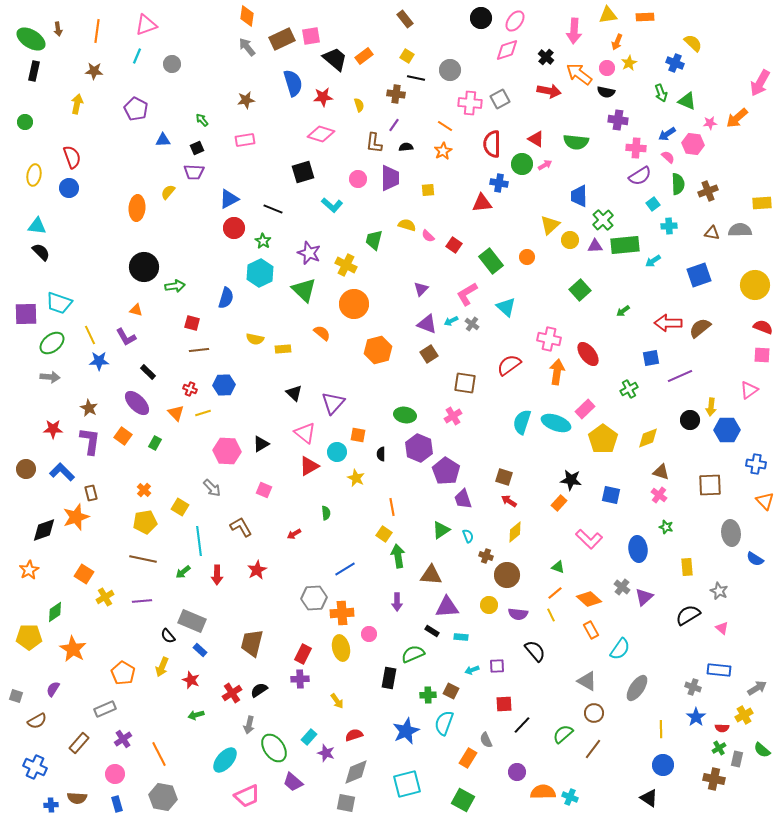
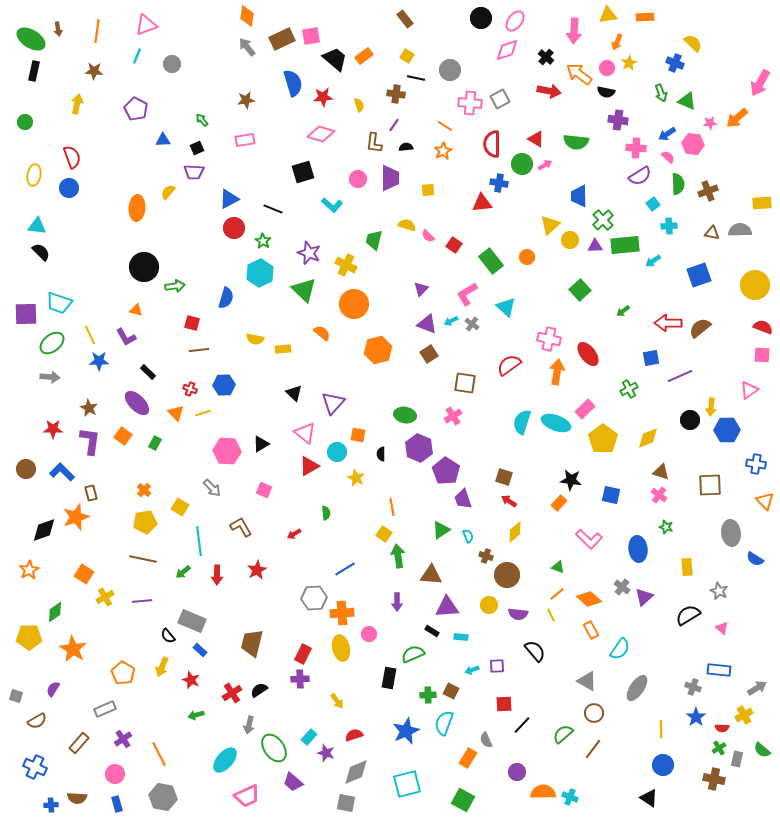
orange line at (555, 593): moved 2 px right, 1 px down
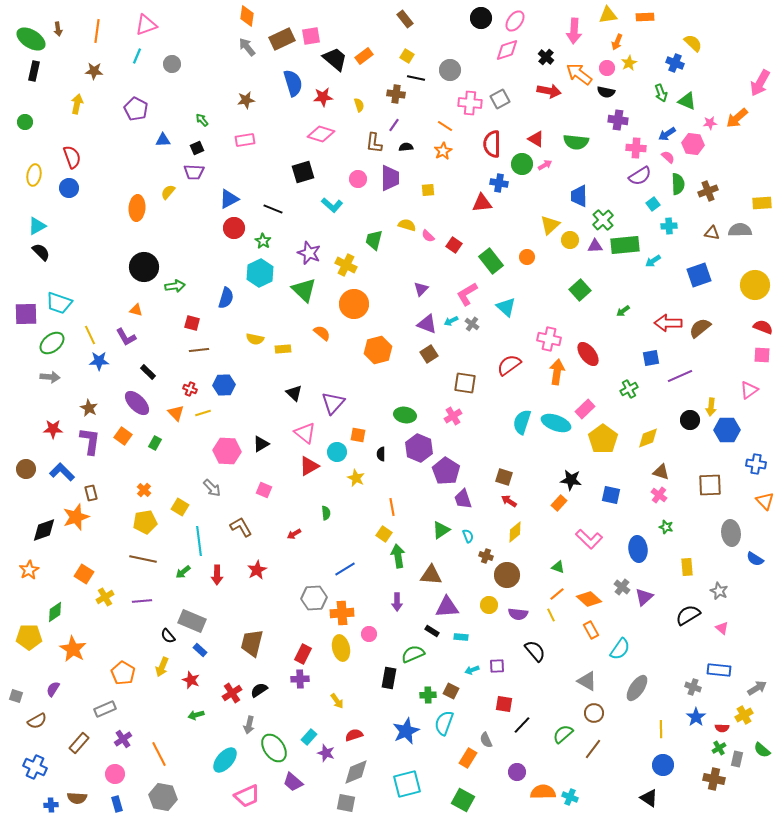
cyan triangle at (37, 226): rotated 36 degrees counterclockwise
red square at (504, 704): rotated 12 degrees clockwise
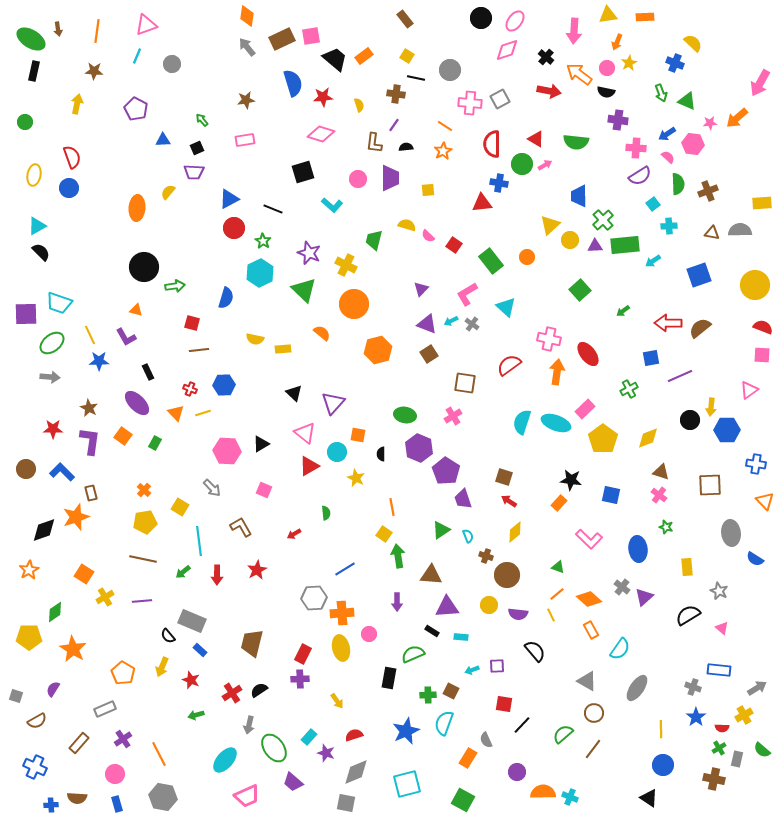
black rectangle at (148, 372): rotated 21 degrees clockwise
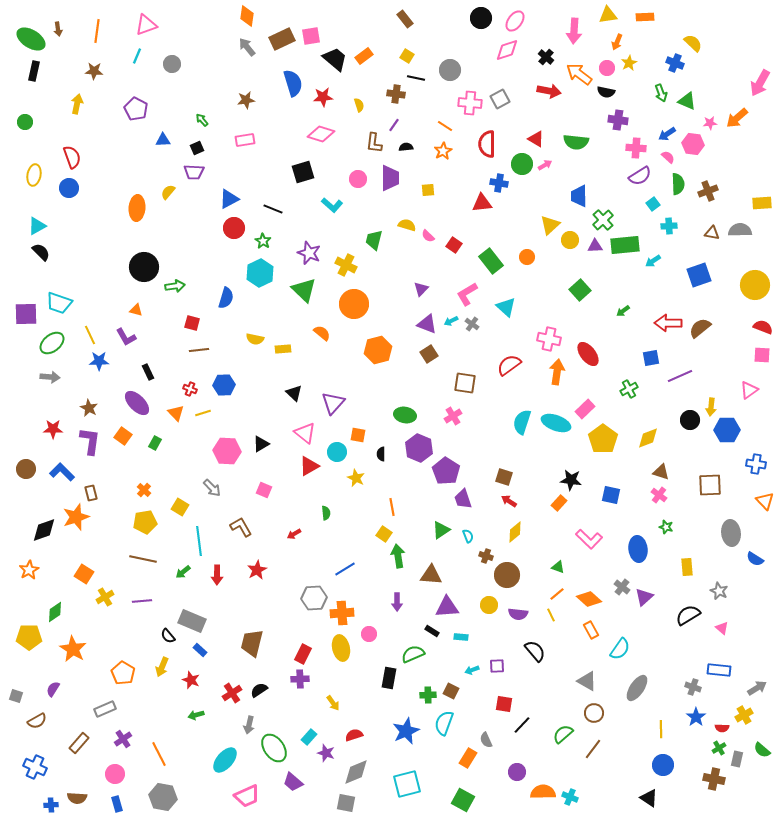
red semicircle at (492, 144): moved 5 px left
yellow arrow at (337, 701): moved 4 px left, 2 px down
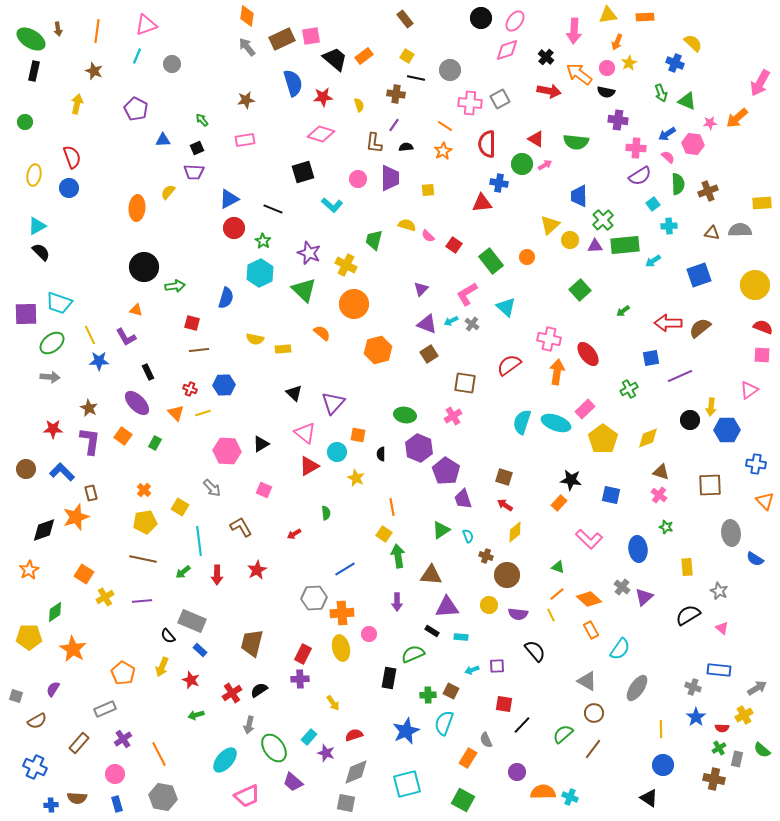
brown star at (94, 71): rotated 18 degrees clockwise
red arrow at (509, 501): moved 4 px left, 4 px down
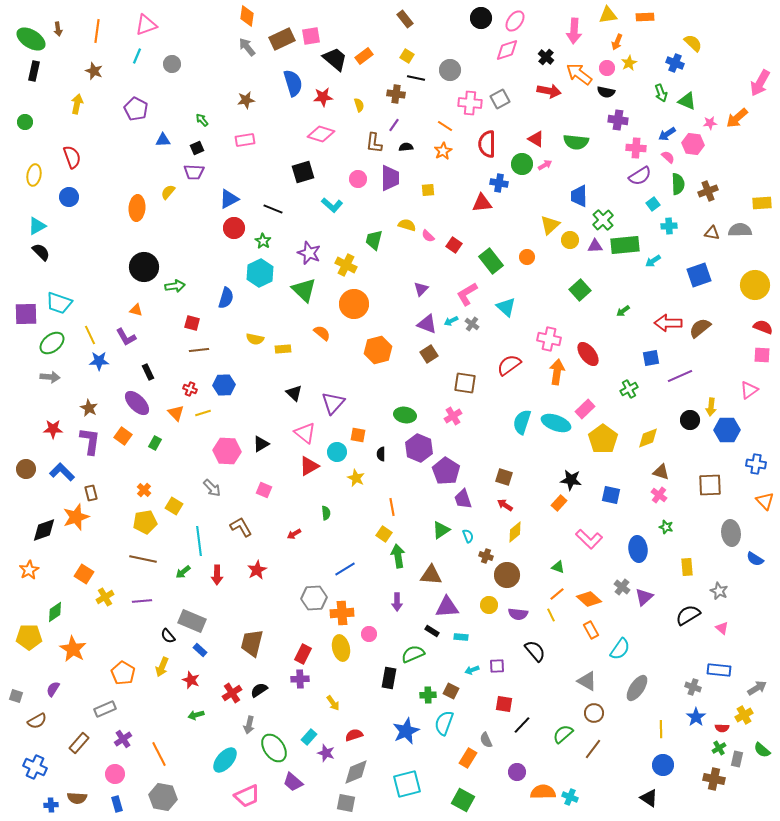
blue circle at (69, 188): moved 9 px down
yellow square at (180, 507): moved 6 px left, 1 px up
